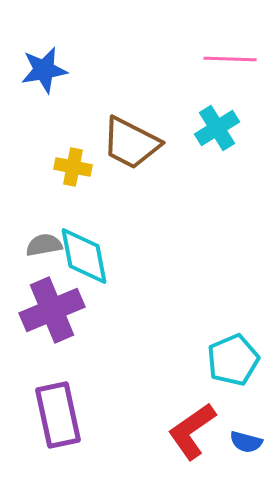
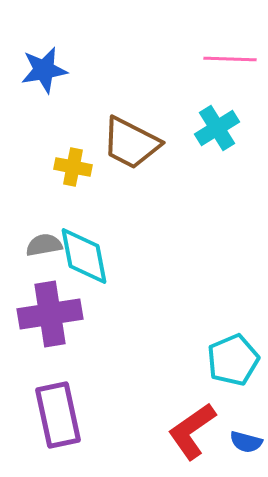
purple cross: moved 2 px left, 4 px down; rotated 14 degrees clockwise
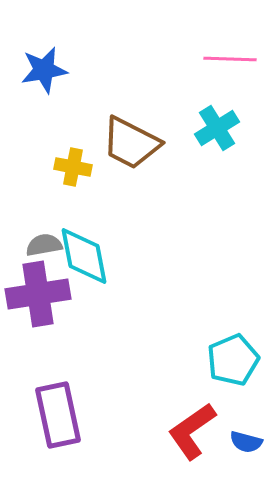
purple cross: moved 12 px left, 20 px up
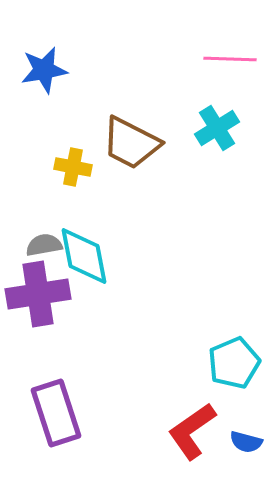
cyan pentagon: moved 1 px right, 3 px down
purple rectangle: moved 2 px left, 2 px up; rotated 6 degrees counterclockwise
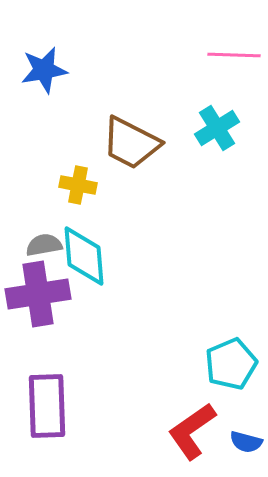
pink line: moved 4 px right, 4 px up
yellow cross: moved 5 px right, 18 px down
cyan diamond: rotated 6 degrees clockwise
cyan pentagon: moved 3 px left, 1 px down
purple rectangle: moved 9 px left, 7 px up; rotated 16 degrees clockwise
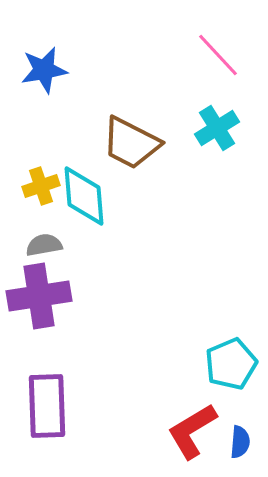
pink line: moved 16 px left; rotated 45 degrees clockwise
yellow cross: moved 37 px left, 1 px down; rotated 30 degrees counterclockwise
cyan diamond: moved 60 px up
purple cross: moved 1 px right, 2 px down
red L-shape: rotated 4 degrees clockwise
blue semicircle: moved 6 px left; rotated 100 degrees counterclockwise
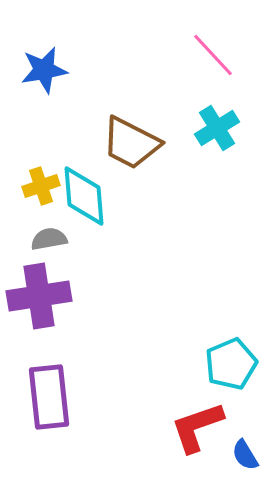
pink line: moved 5 px left
gray semicircle: moved 5 px right, 6 px up
purple rectangle: moved 2 px right, 9 px up; rotated 4 degrees counterclockwise
red L-shape: moved 5 px right, 4 px up; rotated 12 degrees clockwise
blue semicircle: moved 5 px right, 13 px down; rotated 144 degrees clockwise
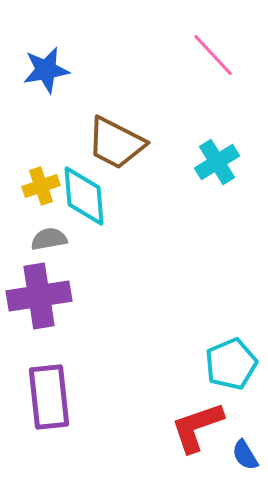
blue star: moved 2 px right
cyan cross: moved 34 px down
brown trapezoid: moved 15 px left
